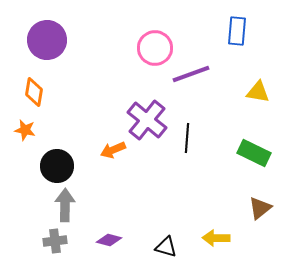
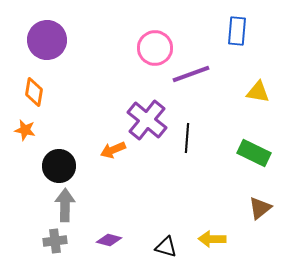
black circle: moved 2 px right
yellow arrow: moved 4 px left, 1 px down
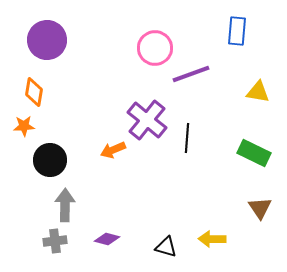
orange star: moved 1 px left, 4 px up; rotated 15 degrees counterclockwise
black circle: moved 9 px left, 6 px up
brown triangle: rotated 25 degrees counterclockwise
purple diamond: moved 2 px left, 1 px up
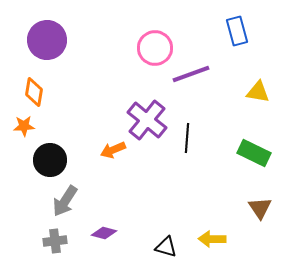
blue rectangle: rotated 20 degrees counterclockwise
gray arrow: moved 4 px up; rotated 148 degrees counterclockwise
purple diamond: moved 3 px left, 6 px up
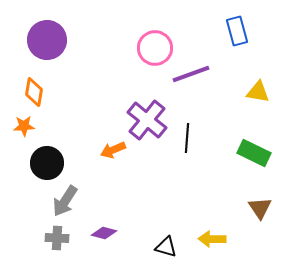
black circle: moved 3 px left, 3 px down
gray cross: moved 2 px right, 3 px up; rotated 10 degrees clockwise
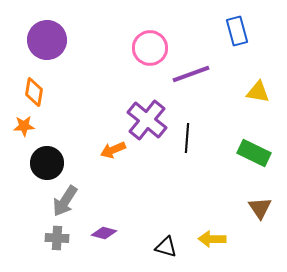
pink circle: moved 5 px left
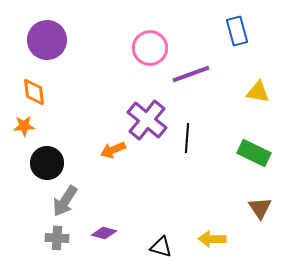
orange diamond: rotated 16 degrees counterclockwise
black triangle: moved 5 px left
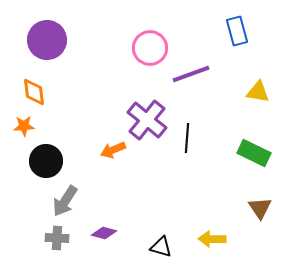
black circle: moved 1 px left, 2 px up
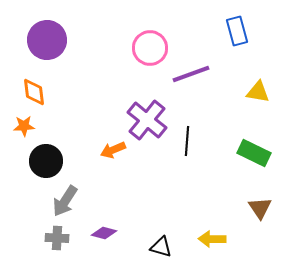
black line: moved 3 px down
